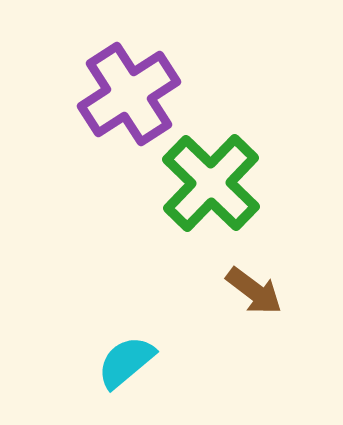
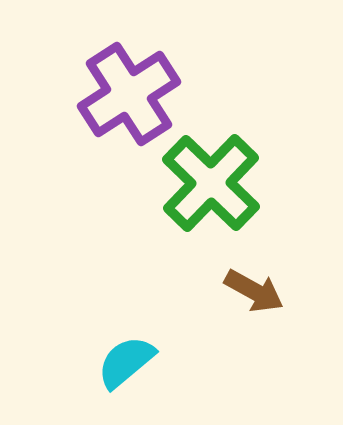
brown arrow: rotated 8 degrees counterclockwise
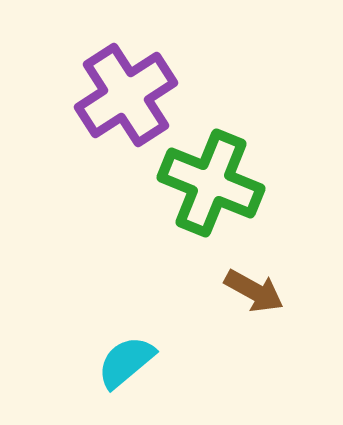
purple cross: moved 3 px left, 1 px down
green cross: rotated 22 degrees counterclockwise
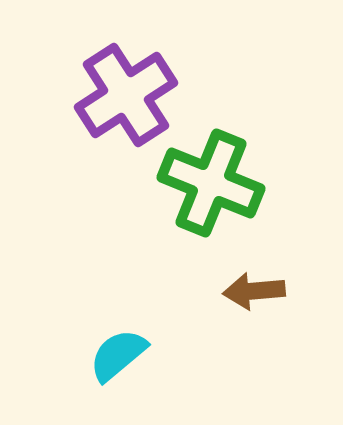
brown arrow: rotated 146 degrees clockwise
cyan semicircle: moved 8 px left, 7 px up
